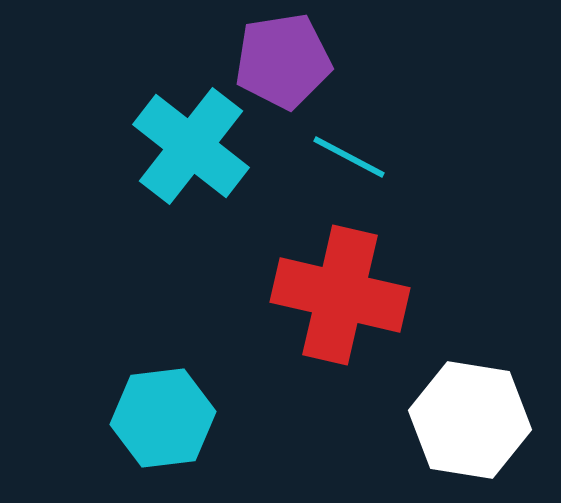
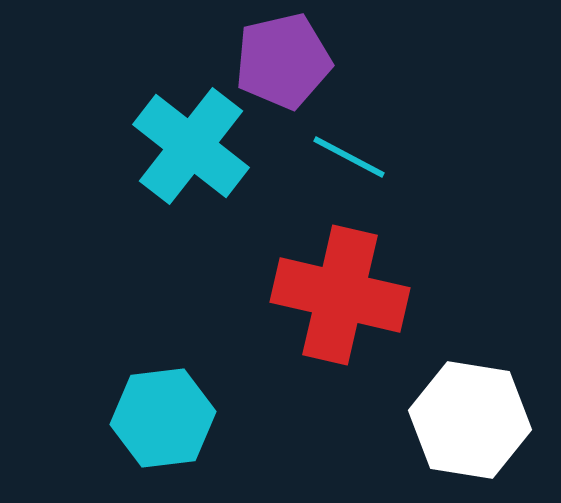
purple pentagon: rotated 4 degrees counterclockwise
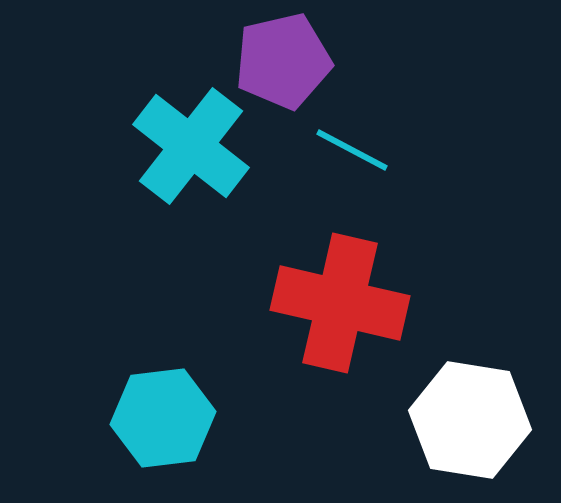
cyan line: moved 3 px right, 7 px up
red cross: moved 8 px down
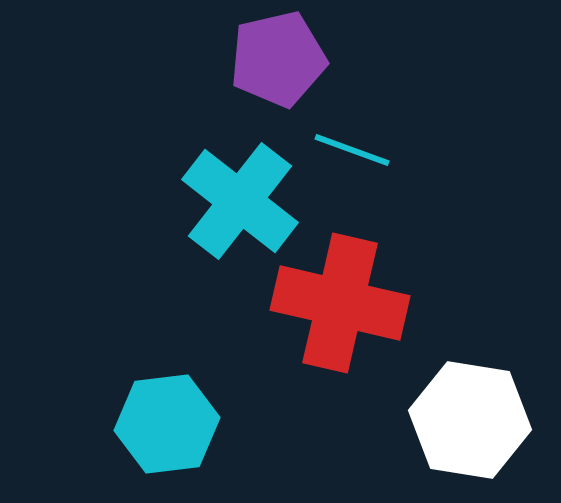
purple pentagon: moved 5 px left, 2 px up
cyan cross: moved 49 px right, 55 px down
cyan line: rotated 8 degrees counterclockwise
cyan hexagon: moved 4 px right, 6 px down
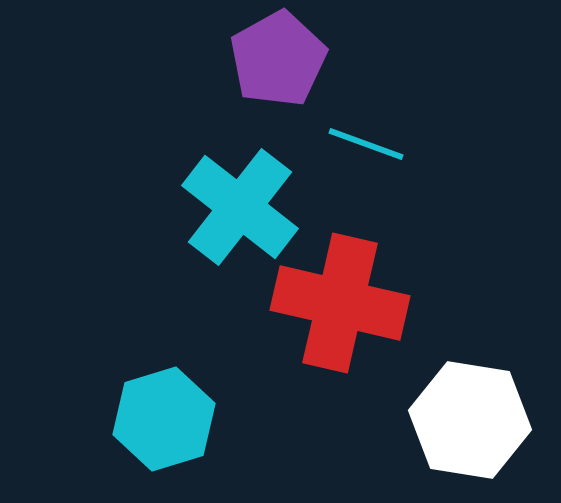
purple pentagon: rotated 16 degrees counterclockwise
cyan line: moved 14 px right, 6 px up
cyan cross: moved 6 px down
cyan hexagon: moved 3 px left, 5 px up; rotated 10 degrees counterclockwise
